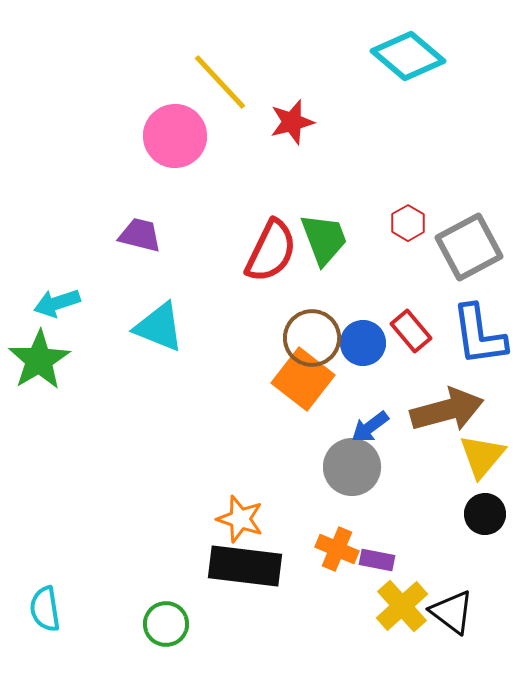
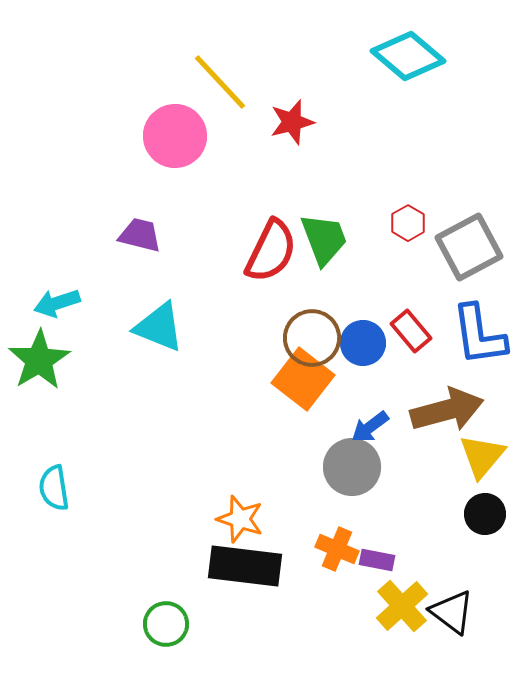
cyan semicircle: moved 9 px right, 121 px up
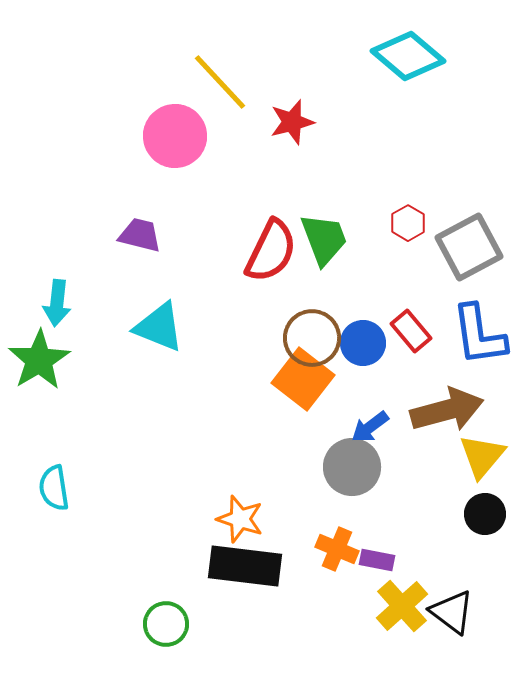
cyan arrow: rotated 66 degrees counterclockwise
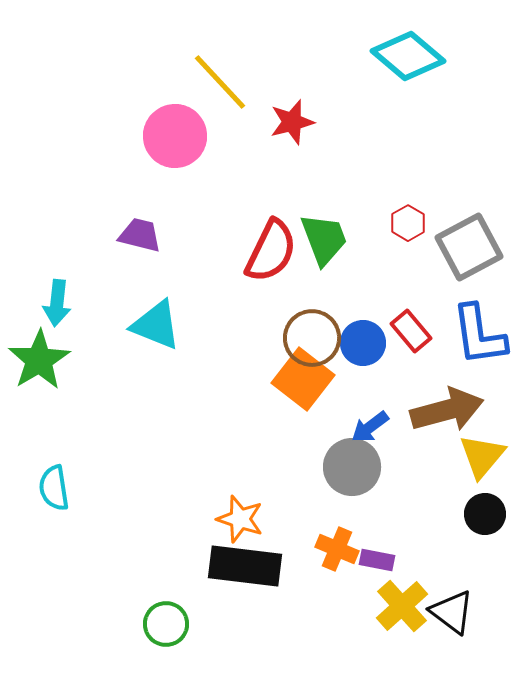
cyan triangle: moved 3 px left, 2 px up
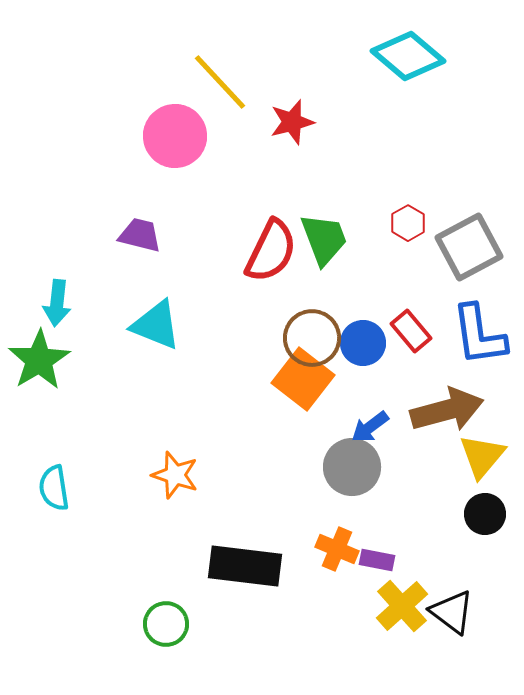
orange star: moved 65 px left, 44 px up
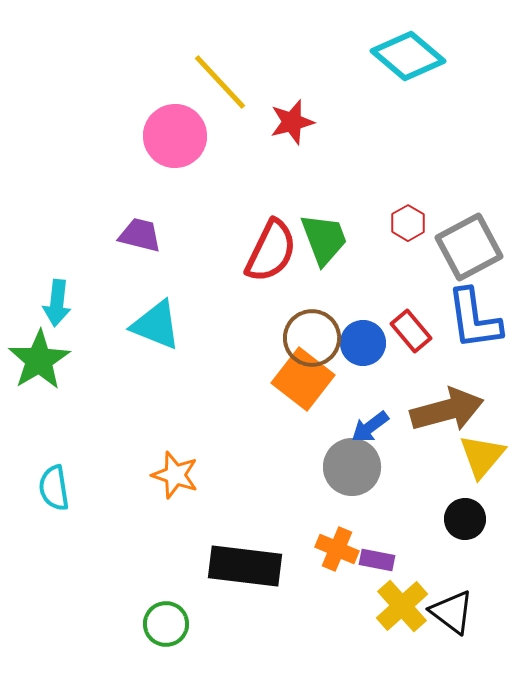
blue L-shape: moved 5 px left, 16 px up
black circle: moved 20 px left, 5 px down
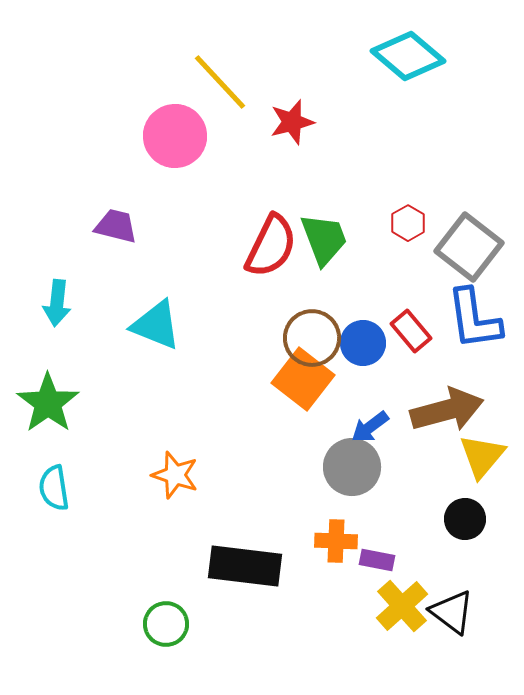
purple trapezoid: moved 24 px left, 9 px up
gray square: rotated 24 degrees counterclockwise
red semicircle: moved 5 px up
green star: moved 9 px right, 43 px down; rotated 4 degrees counterclockwise
orange cross: moved 1 px left, 8 px up; rotated 21 degrees counterclockwise
